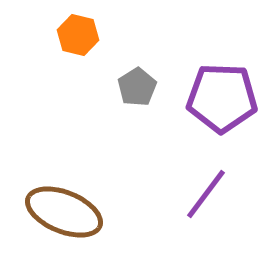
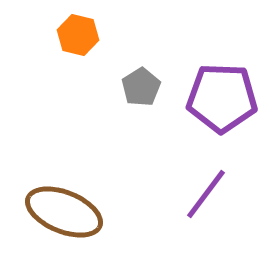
gray pentagon: moved 4 px right
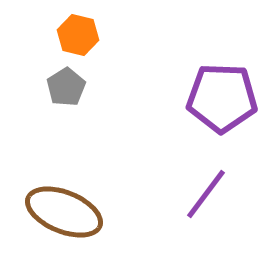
gray pentagon: moved 75 px left
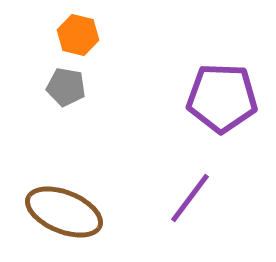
gray pentagon: rotated 30 degrees counterclockwise
purple line: moved 16 px left, 4 px down
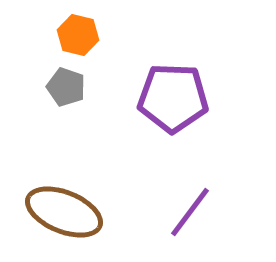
gray pentagon: rotated 9 degrees clockwise
purple pentagon: moved 49 px left
purple line: moved 14 px down
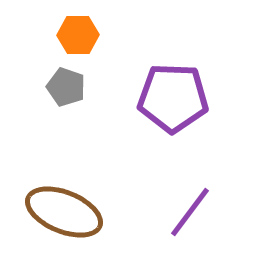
orange hexagon: rotated 15 degrees counterclockwise
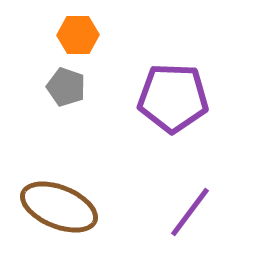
brown ellipse: moved 5 px left, 5 px up
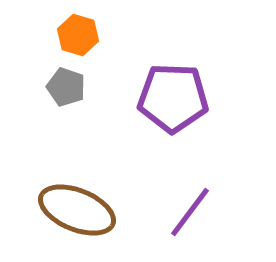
orange hexagon: rotated 18 degrees clockwise
brown ellipse: moved 18 px right, 3 px down
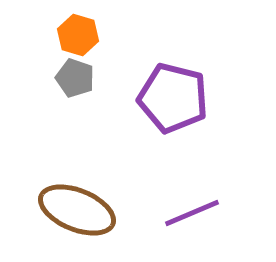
gray pentagon: moved 9 px right, 9 px up
purple pentagon: rotated 12 degrees clockwise
purple line: moved 2 px right, 1 px down; rotated 30 degrees clockwise
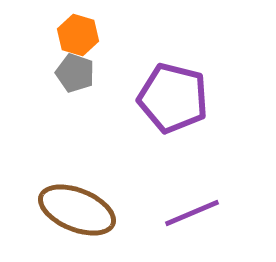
gray pentagon: moved 5 px up
